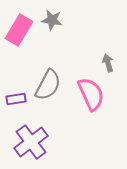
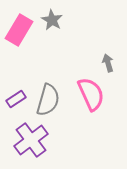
gray star: rotated 20 degrees clockwise
gray semicircle: moved 15 px down; rotated 12 degrees counterclockwise
purple rectangle: rotated 24 degrees counterclockwise
purple cross: moved 2 px up
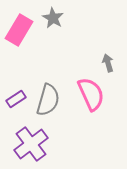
gray star: moved 1 px right, 2 px up
purple cross: moved 4 px down
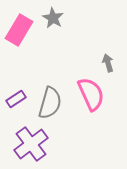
gray semicircle: moved 2 px right, 3 px down
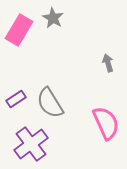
pink semicircle: moved 15 px right, 29 px down
gray semicircle: rotated 132 degrees clockwise
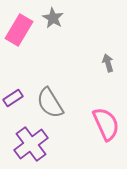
purple rectangle: moved 3 px left, 1 px up
pink semicircle: moved 1 px down
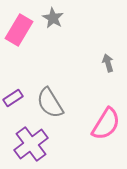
pink semicircle: rotated 56 degrees clockwise
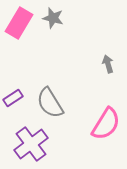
gray star: rotated 15 degrees counterclockwise
pink rectangle: moved 7 px up
gray arrow: moved 1 px down
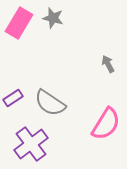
gray arrow: rotated 12 degrees counterclockwise
gray semicircle: rotated 24 degrees counterclockwise
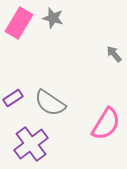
gray arrow: moved 6 px right, 10 px up; rotated 12 degrees counterclockwise
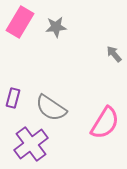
gray star: moved 3 px right, 9 px down; rotated 20 degrees counterclockwise
pink rectangle: moved 1 px right, 1 px up
purple rectangle: rotated 42 degrees counterclockwise
gray semicircle: moved 1 px right, 5 px down
pink semicircle: moved 1 px left, 1 px up
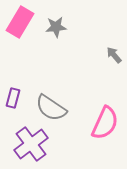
gray arrow: moved 1 px down
pink semicircle: rotated 8 degrees counterclockwise
